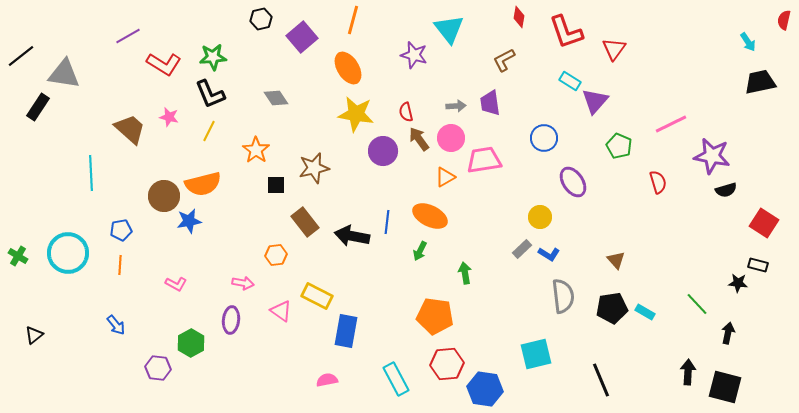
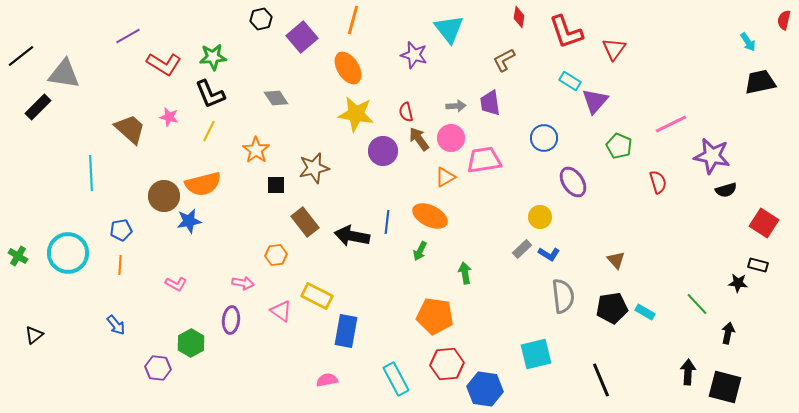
black rectangle at (38, 107): rotated 12 degrees clockwise
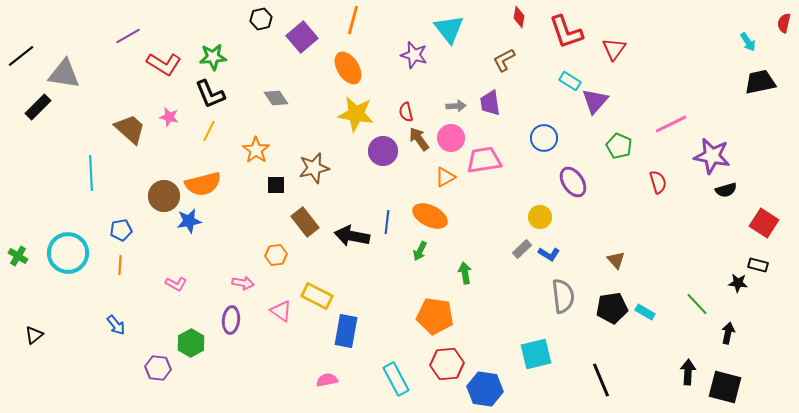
red semicircle at (784, 20): moved 3 px down
